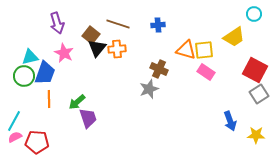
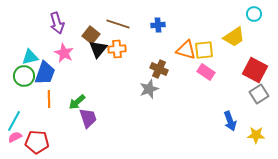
black triangle: moved 1 px right, 1 px down
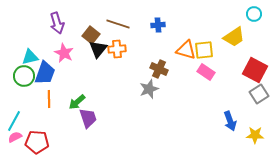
yellow star: moved 1 px left
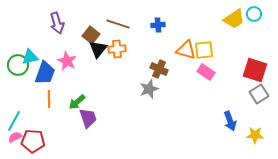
yellow trapezoid: moved 18 px up
pink star: moved 3 px right, 8 px down
red square: rotated 10 degrees counterclockwise
green circle: moved 6 px left, 11 px up
red pentagon: moved 4 px left, 1 px up
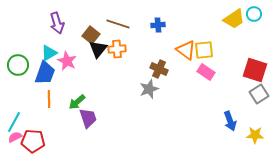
orange triangle: rotated 20 degrees clockwise
cyan triangle: moved 19 px right, 4 px up; rotated 18 degrees counterclockwise
cyan line: moved 1 px down
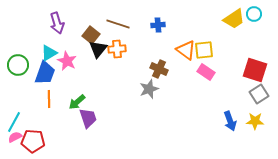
yellow star: moved 14 px up
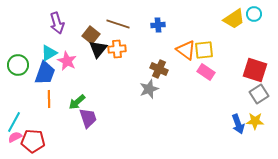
blue arrow: moved 8 px right, 3 px down
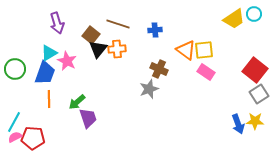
blue cross: moved 3 px left, 5 px down
green circle: moved 3 px left, 4 px down
red square: rotated 20 degrees clockwise
red pentagon: moved 3 px up
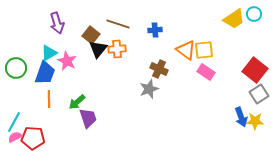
green circle: moved 1 px right, 1 px up
blue arrow: moved 3 px right, 7 px up
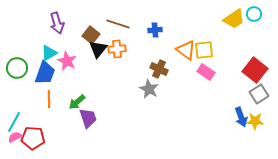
green circle: moved 1 px right
gray star: rotated 24 degrees counterclockwise
